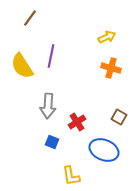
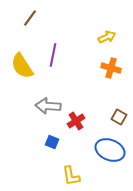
purple line: moved 2 px right, 1 px up
gray arrow: rotated 90 degrees clockwise
red cross: moved 1 px left, 1 px up
blue ellipse: moved 6 px right
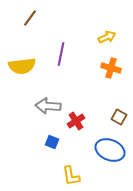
purple line: moved 8 px right, 1 px up
yellow semicircle: rotated 64 degrees counterclockwise
